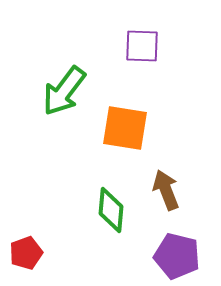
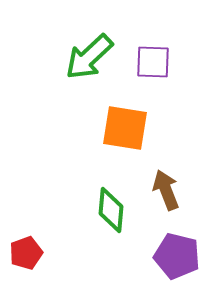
purple square: moved 11 px right, 16 px down
green arrow: moved 25 px right, 34 px up; rotated 10 degrees clockwise
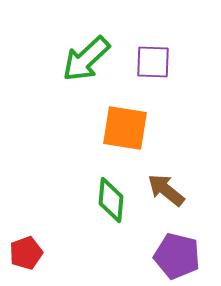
green arrow: moved 3 px left, 2 px down
brown arrow: rotated 30 degrees counterclockwise
green diamond: moved 10 px up
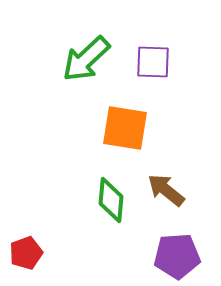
purple pentagon: rotated 18 degrees counterclockwise
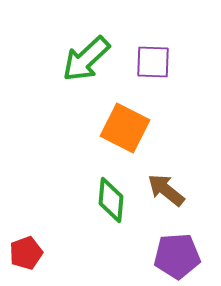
orange square: rotated 18 degrees clockwise
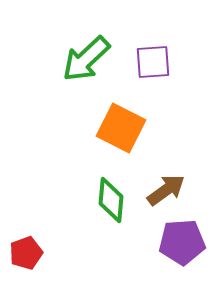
purple square: rotated 6 degrees counterclockwise
orange square: moved 4 px left
brown arrow: rotated 105 degrees clockwise
purple pentagon: moved 5 px right, 14 px up
